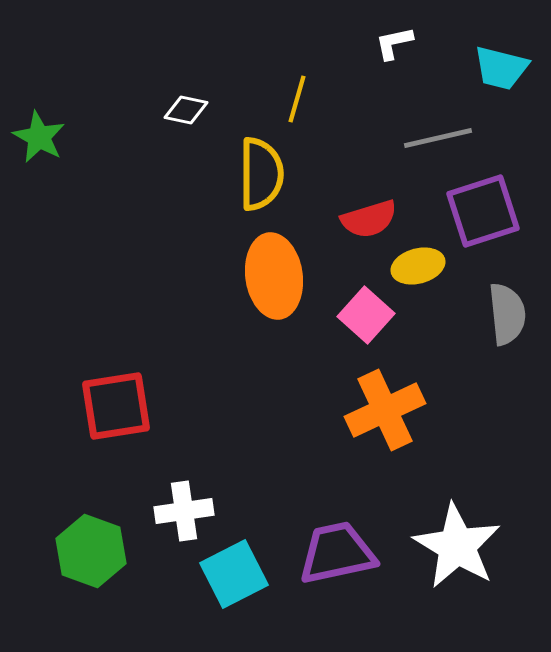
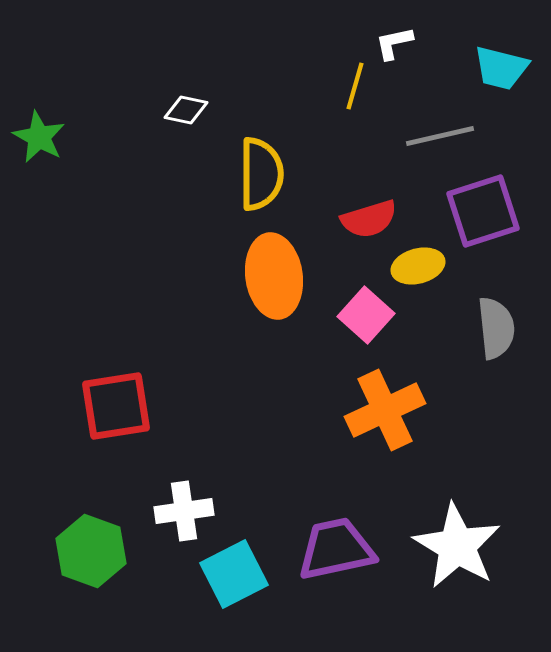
yellow line: moved 58 px right, 13 px up
gray line: moved 2 px right, 2 px up
gray semicircle: moved 11 px left, 14 px down
purple trapezoid: moved 1 px left, 4 px up
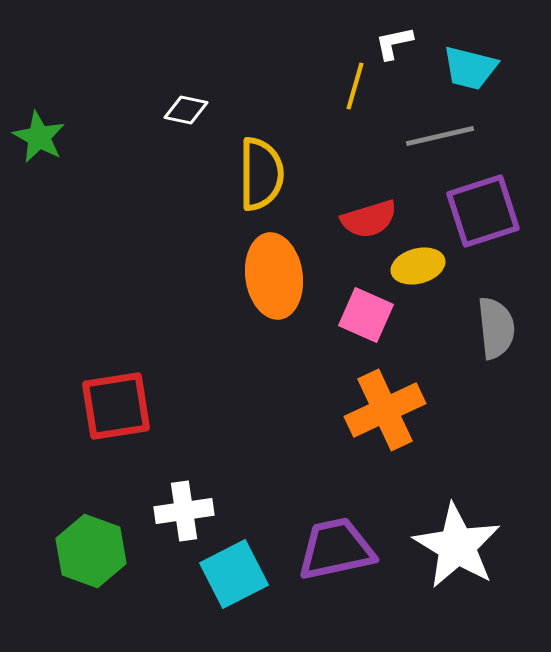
cyan trapezoid: moved 31 px left
pink square: rotated 18 degrees counterclockwise
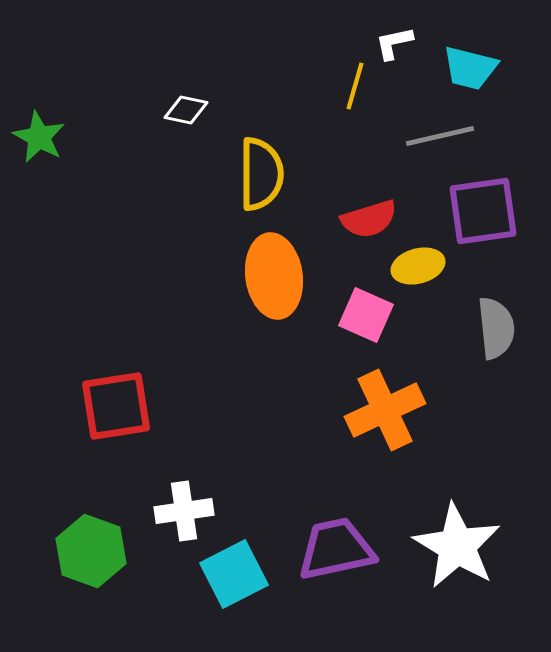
purple square: rotated 10 degrees clockwise
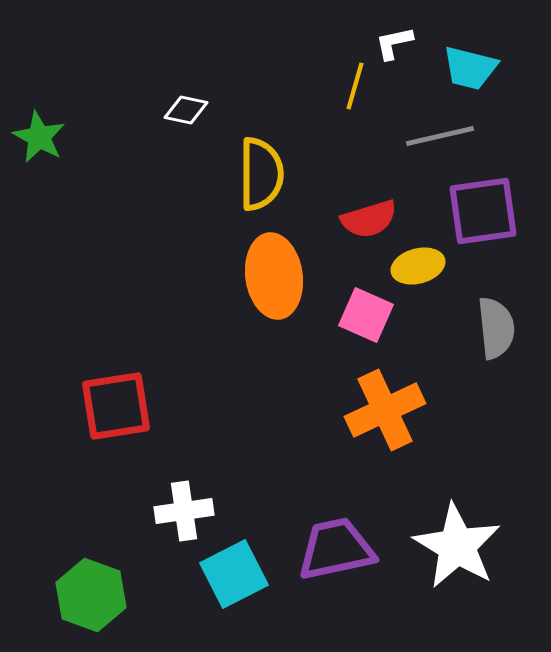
green hexagon: moved 44 px down
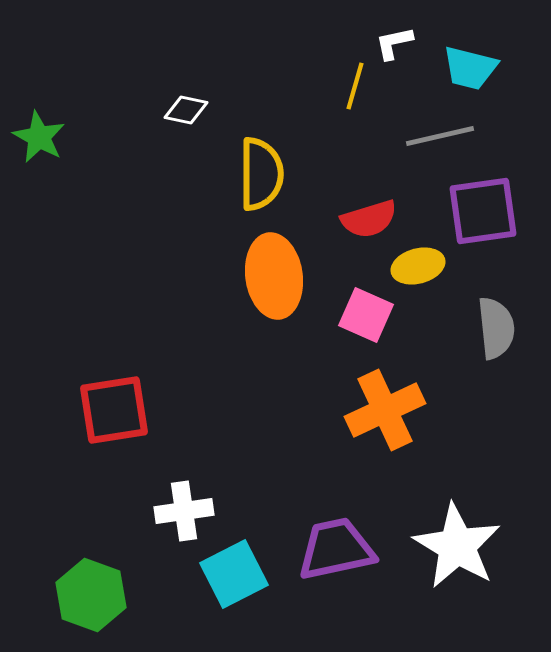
red square: moved 2 px left, 4 px down
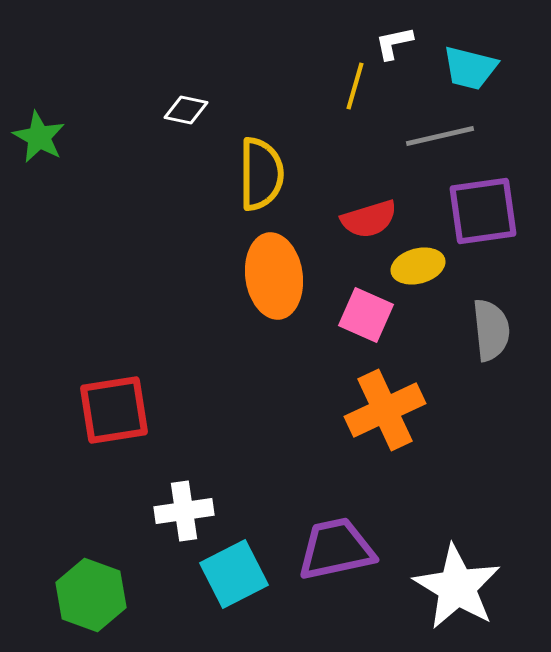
gray semicircle: moved 5 px left, 2 px down
white star: moved 41 px down
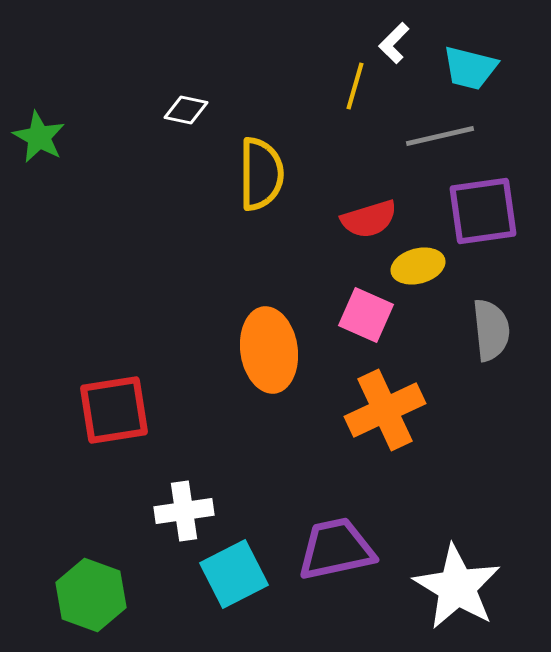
white L-shape: rotated 33 degrees counterclockwise
orange ellipse: moved 5 px left, 74 px down
